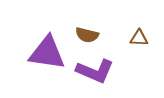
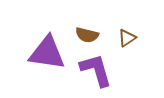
brown triangle: moved 12 px left; rotated 36 degrees counterclockwise
purple L-shape: moved 1 px right, 1 px up; rotated 129 degrees counterclockwise
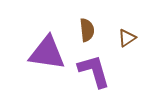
brown semicircle: moved 5 px up; rotated 110 degrees counterclockwise
purple L-shape: moved 2 px left, 1 px down
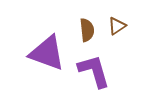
brown triangle: moved 10 px left, 12 px up
purple triangle: rotated 12 degrees clockwise
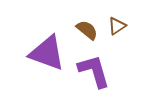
brown semicircle: rotated 45 degrees counterclockwise
